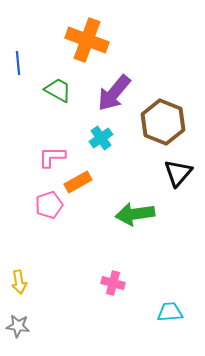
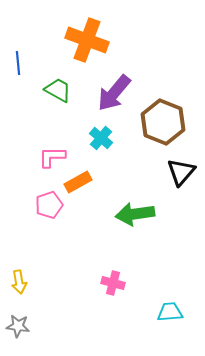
cyan cross: rotated 15 degrees counterclockwise
black triangle: moved 3 px right, 1 px up
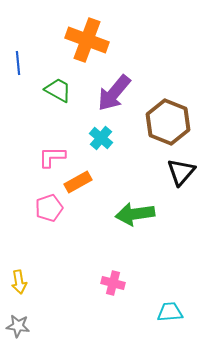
brown hexagon: moved 5 px right
pink pentagon: moved 3 px down
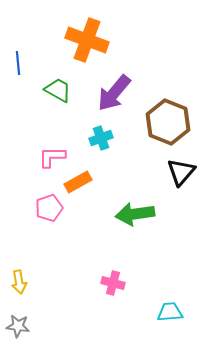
cyan cross: rotated 30 degrees clockwise
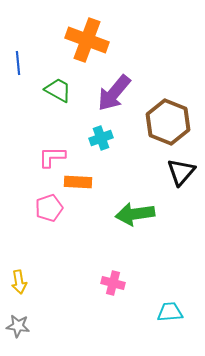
orange rectangle: rotated 32 degrees clockwise
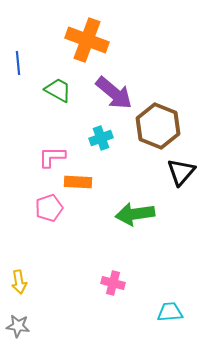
purple arrow: rotated 90 degrees counterclockwise
brown hexagon: moved 10 px left, 4 px down
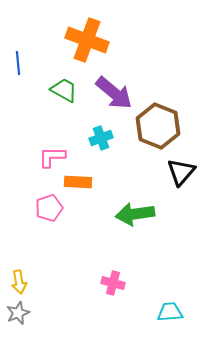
green trapezoid: moved 6 px right
gray star: moved 13 px up; rotated 30 degrees counterclockwise
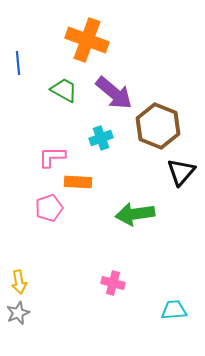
cyan trapezoid: moved 4 px right, 2 px up
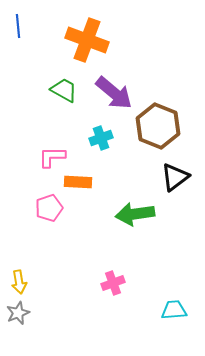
blue line: moved 37 px up
black triangle: moved 6 px left, 5 px down; rotated 12 degrees clockwise
pink cross: rotated 35 degrees counterclockwise
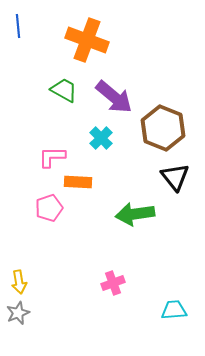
purple arrow: moved 4 px down
brown hexagon: moved 5 px right, 2 px down
cyan cross: rotated 25 degrees counterclockwise
black triangle: rotated 32 degrees counterclockwise
